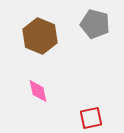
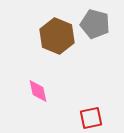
brown hexagon: moved 17 px right
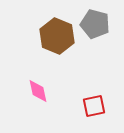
red square: moved 3 px right, 12 px up
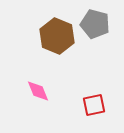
pink diamond: rotated 10 degrees counterclockwise
red square: moved 1 px up
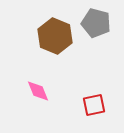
gray pentagon: moved 1 px right, 1 px up
brown hexagon: moved 2 px left
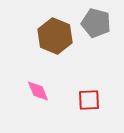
red square: moved 5 px left, 5 px up; rotated 10 degrees clockwise
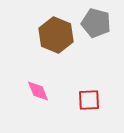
brown hexagon: moved 1 px right, 1 px up
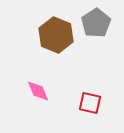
gray pentagon: rotated 24 degrees clockwise
red square: moved 1 px right, 3 px down; rotated 15 degrees clockwise
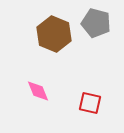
gray pentagon: rotated 24 degrees counterclockwise
brown hexagon: moved 2 px left, 1 px up
